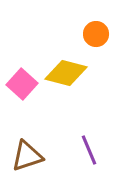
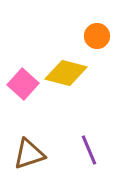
orange circle: moved 1 px right, 2 px down
pink square: moved 1 px right
brown triangle: moved 2 px right, 2 px up
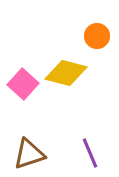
purple line: moved 1 px right, 3 px down
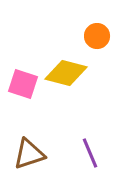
pink square: rotated 24 degrees counterclockwise
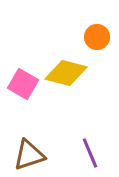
orange circle: moved 1 px down
pink square: rotated 12 degrees clockwise
brown triangle: moved 1 px down
